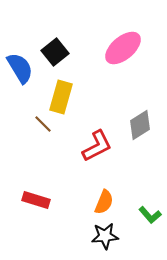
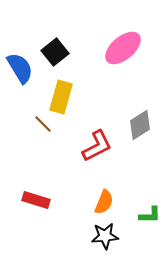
green L-shape: rotated 50 degrees counterclockwise
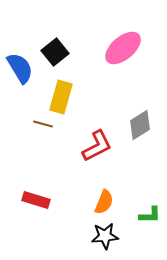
brown line: rotated 30 degrees counterclockwise
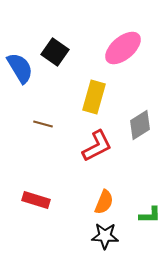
black square: rotated 16 degrees counterclockwise
yellow rectangle: moved 33 px right
black star: rotated 8 degrees clockwise
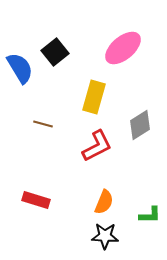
black square: rotated 16 degrees clockwise
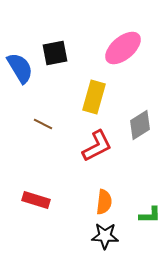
black square: moved 1 px down; rotated 28 degrees clockwise
brown line: rotated 12 degrees clockwise
orange semicircle: rotated 15 degrees counterclockwise
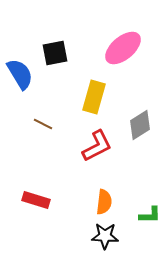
blue semicircle: moved 6 px down
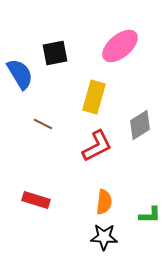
pink ellipse: moved 3 px left, 2 px up
black star: moved 1 px left, 1 px down
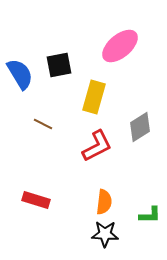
black square: moved 4 px right, 12 px down
gray diamond: moved 2 px down
black star: moved 1 px right, 3 px up
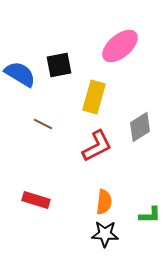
blue semicircle: rotated 28 degrees counterclockwise
